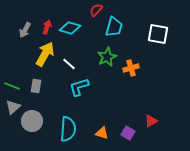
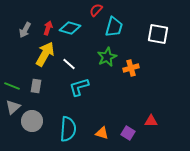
red arrow: moved 1 px right, 1 px down
red triangle: rotated 32 degrees clockwise
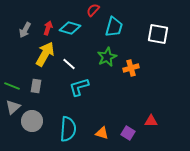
red semicircle: moved 3 px left
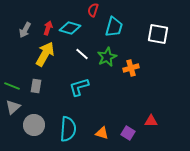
red semicircle: rotated 24 degrees counterclockwise
white line: moved 13 px right, 10 px up
gray circle: moved 2 px right, 4 px down
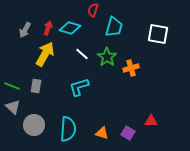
green star: rotated 12 degrees counterclockwise
gray triangle: rotated 35 degrees counterclockwise
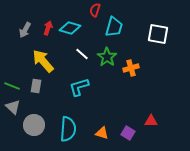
red semicircle: moved 2 px right
yellow arrow: moved 2 px left, 7 px down; rotated 70 degrees counterclockwise
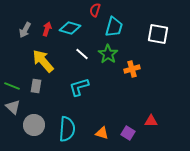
red arrow: moved 1 px left, 1 px down
green star: moved 1 px right, 3 px up
orange cross: moved 1 px right, 1 px down
cyan semicircle: moved 1 px left
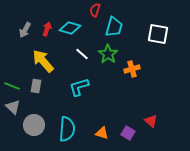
red triangle: rotated 40 degrees clockwise
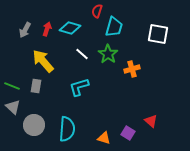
red semicircle: moved 2 px right, 1 px down
orange triangle: moved 2 px right, 5 px down
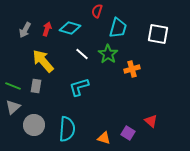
cyan trapezoid: moved 4 px right, 1 px down
green line: moved 1 px right
gray triangle: rotated 35 degrees clockwise
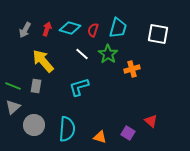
red semicircle: moved 4 px left, 19 px down
orange triangle: moved 4 px left, 1 px up
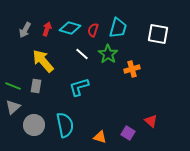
cyan semicircle: moved 2 px left, 4 px up; rotated 15 degrees counterclockwise
